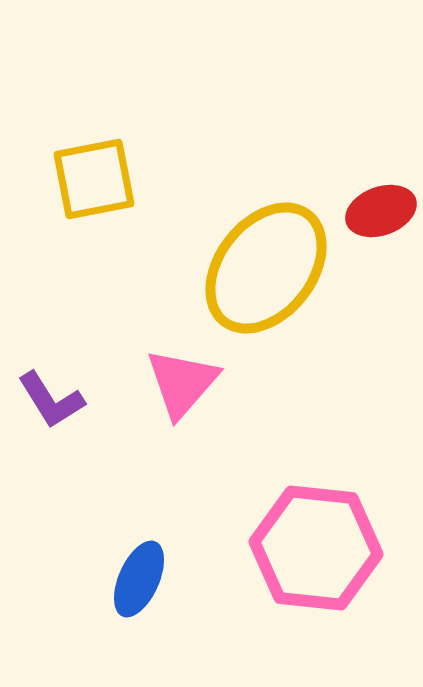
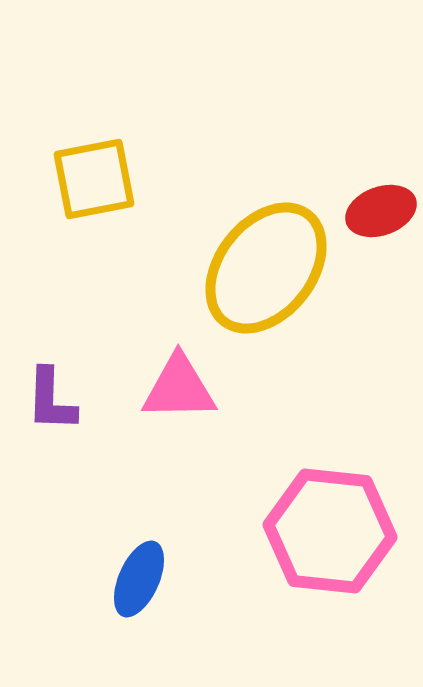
pink triangle: moved 3 px left, 5 px down; rotated 48 degrees clockwise
purple L-shape: rotated 34 degrees clockwise
pink hexagon: moved 14 px right, 17 px up
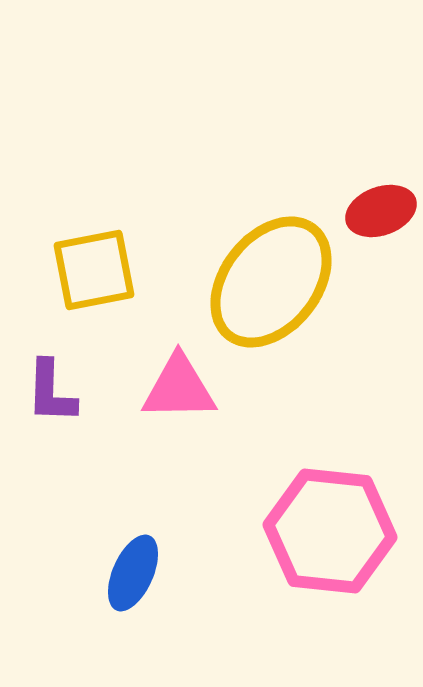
yellow square: moved 91 px down
yellow ellipse: moved 5 px right, 14 px down
purple L-shape: moved 8 px up
blue ellipse: moved 6 px left, 6 px up
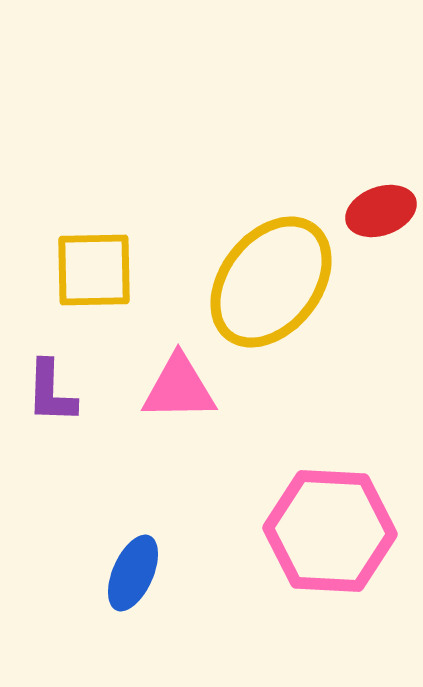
yellow square: rotated 10 degrees clockwise
pink hexagon: rotated 3 degrees counterclockwise
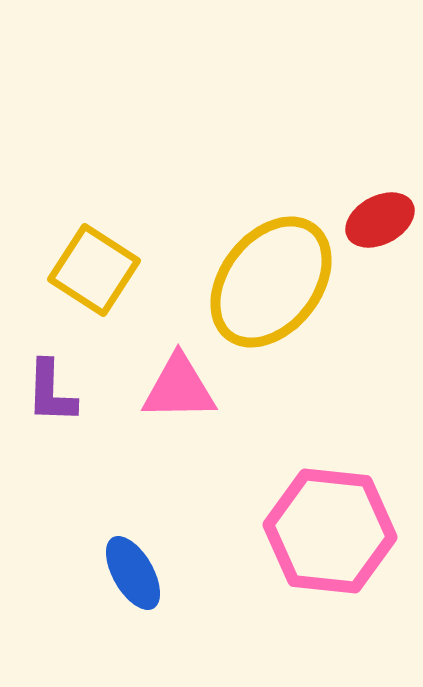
red ellipse: moved 1 px left, 9 px down; rotated 8 degrees counterclockwise
yellow square: rotated 34 degrees clockwise
pink hexagon: rotated 3 degrees clockwise
blue ellipse: rotated 54 degrees counterclockwise
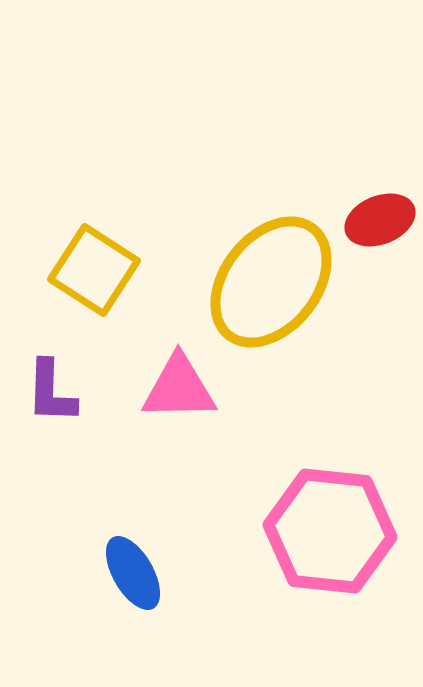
red ellipse: rotated 6 degrees clockwise
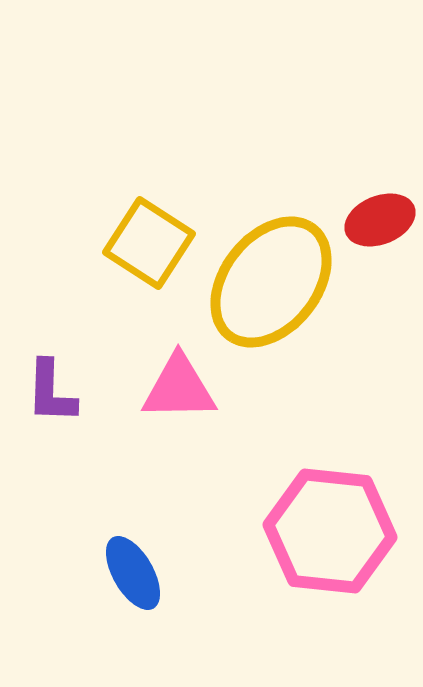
yellow square: moved 55 px right, 27 px up
